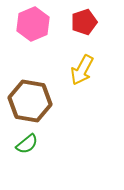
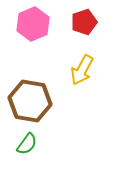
green semicircle: rotated 15 degrees counterclockwise
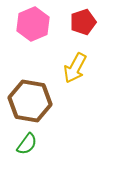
red pentagon: moved 1 px left
yellow arrow: moved 7 px left, 2 px up
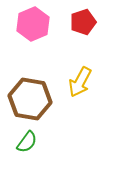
yellow arrow: moved 5 px right, 14 px down
brown hexagon: moved 2 px up
green semicircle: moved 2 px up
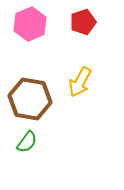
pink hexagon: moved 3 px left
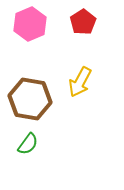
red pentagon: rotated 15 degrees counterclockwise
green semicircle: moved 1 px right, 2 px down
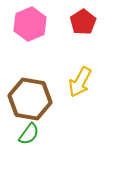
green semicircle: moved 1 px right, 10 px up
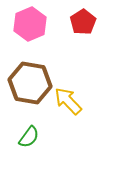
yellow arrow: moved 12 px left, 19 px down; rotated 108 degrees clockwise
brown hexagon: moved 16 px up
green semicircle: moved 3 px down
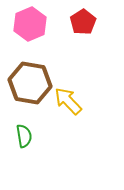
green semicircle: moved 5 px left, 1 px up; rotated 45 degrees counterclockwise
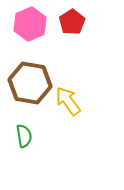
red pentagon: moved 11 px left
yellow arrow: rotated 8 degrees clockwise
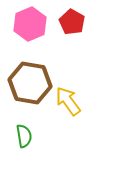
red pentagon: rotated 10 degrees counterclockwise
